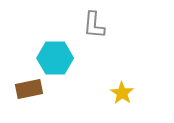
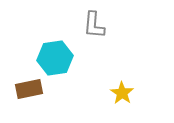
cyan hexagon: rotated 8 degrees counterclockwise
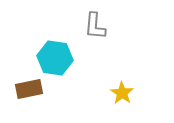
gray L-shape: moved 1 px right, 1 px down
cyan hexagon: rotated 16 degrees clockwise
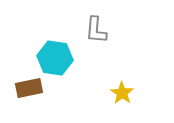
gray L-shape: moved 1 px right, 4 px down
brown rectangle: moved 1 px up
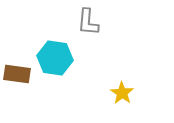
gray L-shape: moved 8 px left, 8 px up
brown rectangle: moved 12 px left, 14 px up; rotated 20 degrees clockwise
